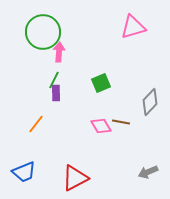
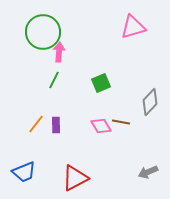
purple rectangle: moved 32 px down
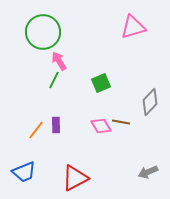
pink arrow: moved 9 px down; rotated 36 degrees counterclockwise
orange line: moved 6 px down
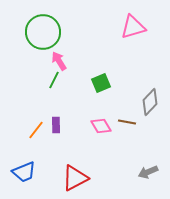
brown line: moved 6 px right
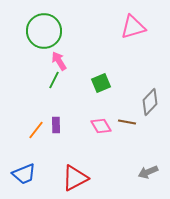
green circle: moved 1 px right, 1 px up
blue trapezoid: moved 2 px down
